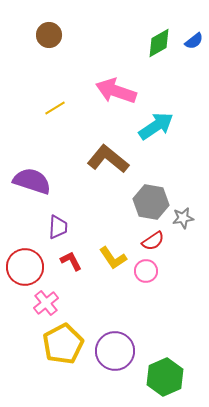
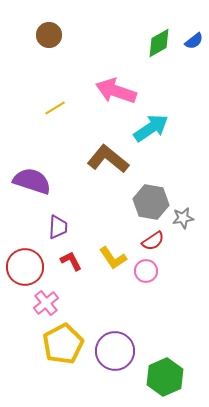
cyan arrow: moved 5 px left, 2 px down
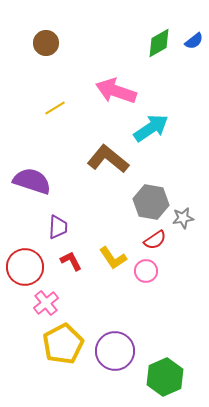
brown circle: moved 3 px left, 8 px down
red semicircle: moved 2 px right, 1 px up
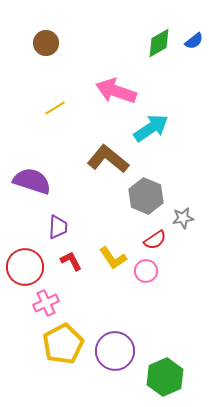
gray hexagon: moved 5 px left, 6 px up; rotated 12 degrees clockwise
pink cross: rotated 15 degrees clockwise
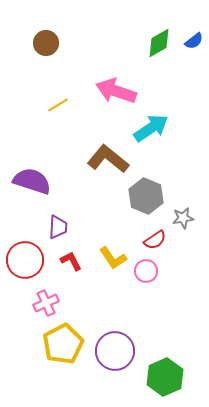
yellow line: moved 3 px right, 3 px up
red circle: moved 7 px up
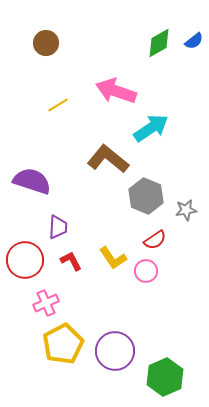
gray star: moved 3 px right, 8 px up
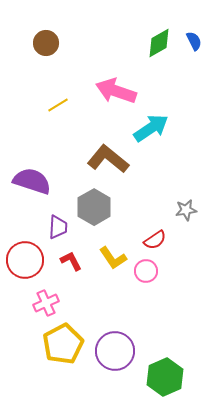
blue semicircle: rotated 78 degrees counterclockwise
gray hexagon: moved 52 px left, 11 px down; rotated 8 degrees clockwise
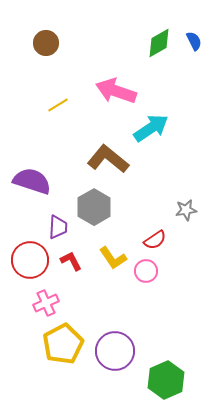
red circle: moved 5 px right
green hexagon: moved 1 px right, 3 px down
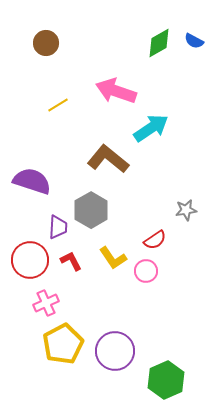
blue semicircle: rotated 144 degrees clockwise
gray hexagon: moved 3 px left, 3 px down
